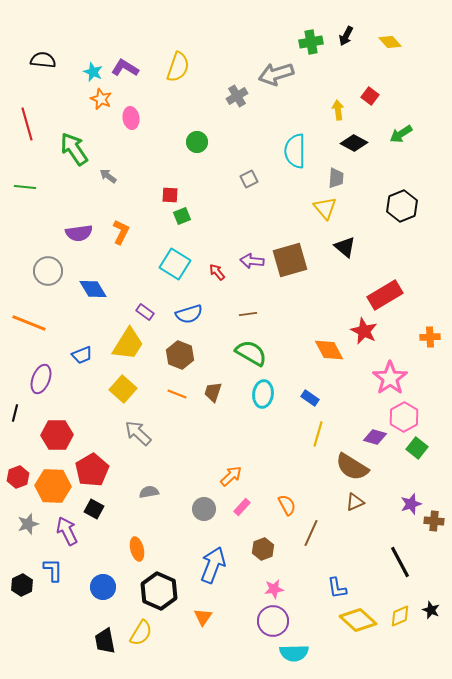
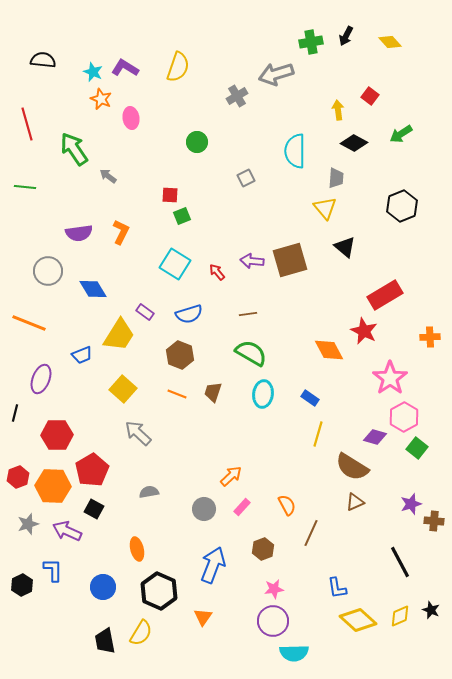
gray square at (249, 179): moved 3 px left, 1 px up
yellow trapezoid at (128, 344): moved 9 px left, 9 px up
purple arrow at (67, 531): rotated 40 degrees counterclockwise
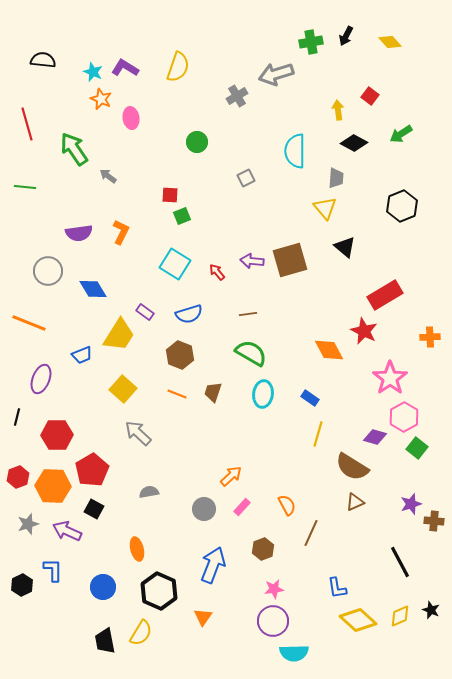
black line at (15, 413): moved 2 px right, 4 px down
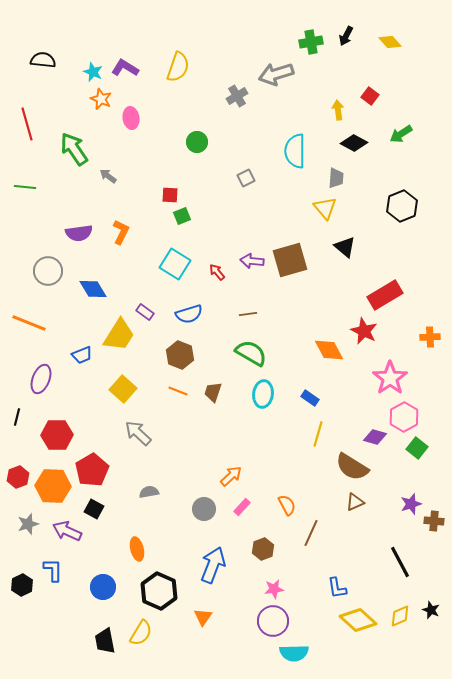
orange line at (177, 394): moved 1 px right, 3 px up
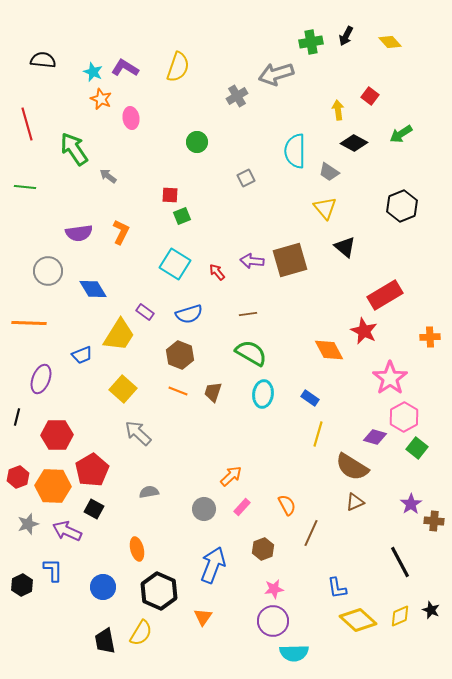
gray trapezoid at (336, 178): moved 7 px left, 6 px up; rotated 120 degrees clockwise
orange line at (29, 323): rotated 20 degrees counterclockwise
purple star at (411, 504): rotated 15 degrees counterclockwise
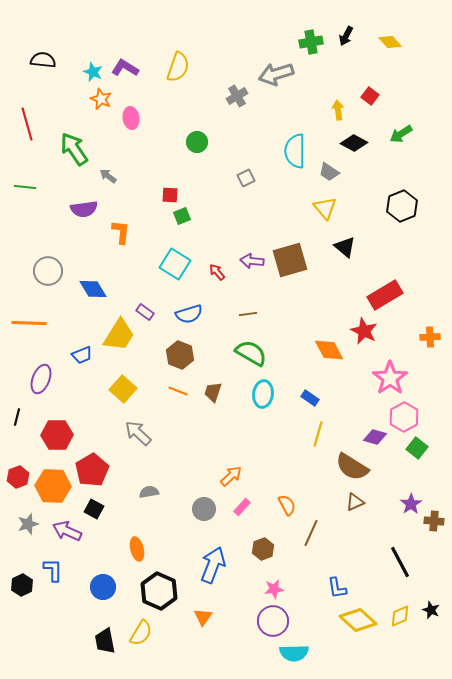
orange L-shape at (121, 232): rotated 20 degrees counterclockwise
purple semicircle at (79, 233): moved 5 px right, 24 px up
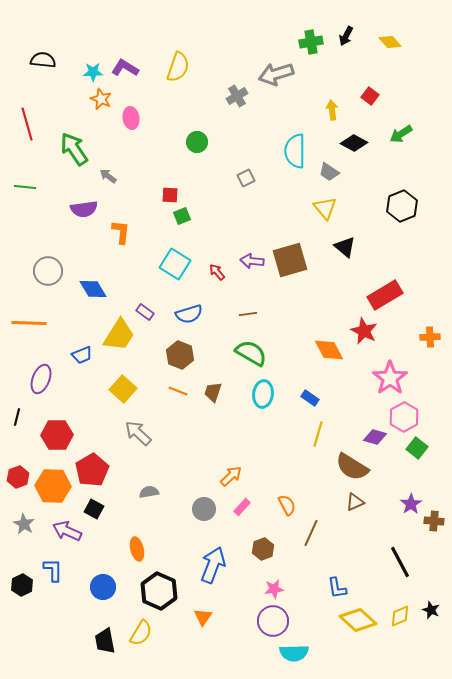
cyan star at (93, 72): rotated 24 degrees counterclockwise
yellow arrow at (338, 110): moved 6 px left
gray star at (28, 524): moved 4 px left; rotated 25 degrees counterclockwise
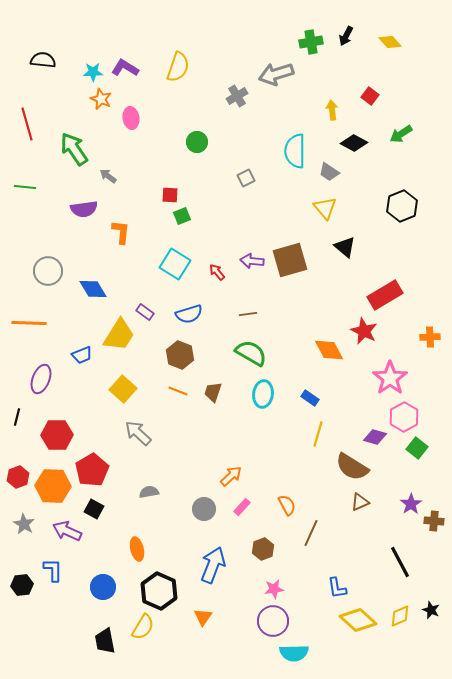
brown triangle at (355, 502): moved 5 px right
black hexagon at (22, 585): rotated 20 degrees clockwise
yellow semicircle at (141, 633): moved 2 px right, 6 px up
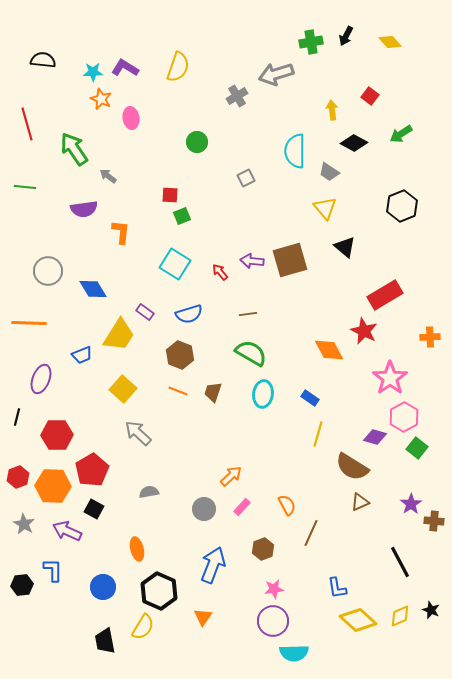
red arrow at (217, 272): moved 3 px right
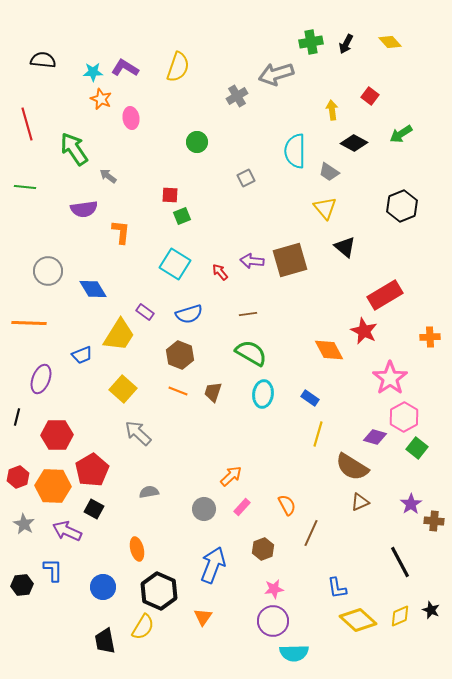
black arrow at (346, 36): moved 8 px down
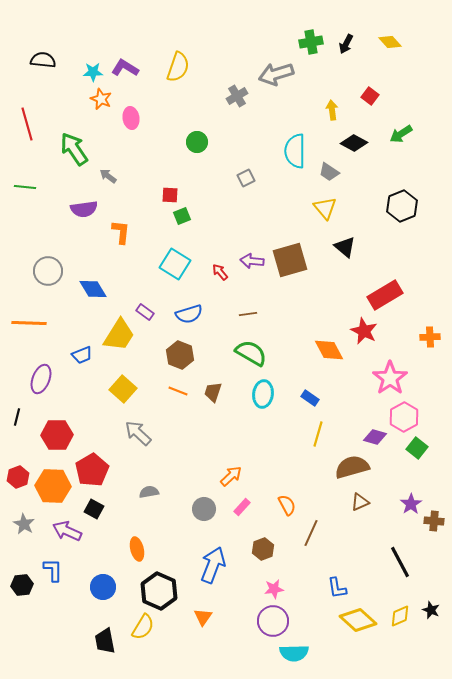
brown semicircle at (352, 467): rotated 132 degrees clockwise
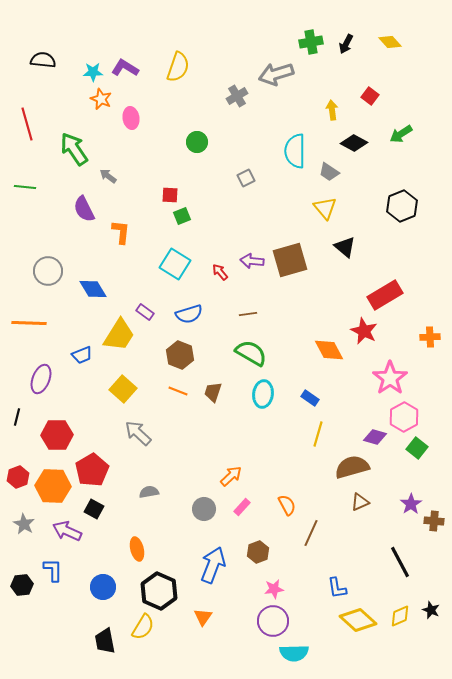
purple semicircle at (84, 209): rotated 72 degrees clockwise
brown hexagon at (263, 549): moved 5 px left, 3 px down
